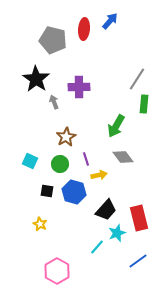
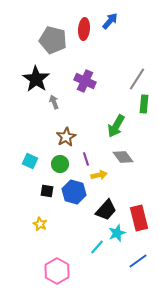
purple cross: moved 6 px right, 6 px up; rotated 25 degrees clockwise
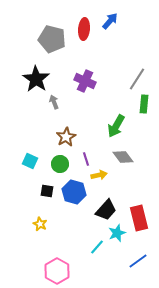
gray pentagon: moved 1 px left, 1 px up
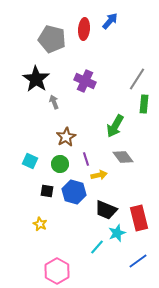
green arrow: moved 1 px left
black trapezoid: rotated 70 degrees clockwise
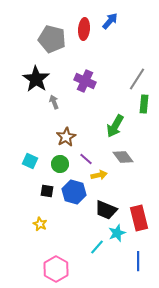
purple line: rotated 32 degrees counterclockwise
blue line: rotated 54 degrees counterclockwise
pink hexagon: moved 1 px left, 2 px up
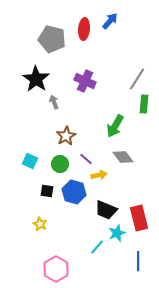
brown star: moved 1 px up
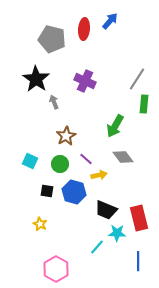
cyan star: rotated 24 degrees clockwise
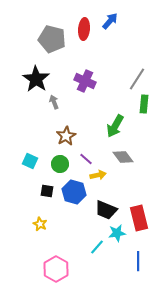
yellow arrow: moved 1 px left
cyan star: rotated 12 degrees counterclockwise
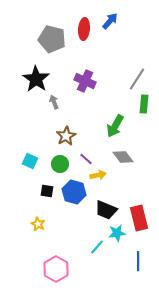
yellow star: moved 2 px left
